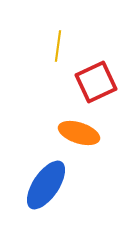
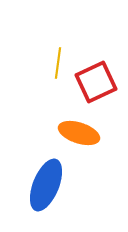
yellow line: moved 17 px down
blue ellipse: rotated 12 degrees counterclockwise
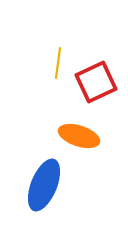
orange ellipse: moved 3 px down
blue ellipse: moved 2 px left
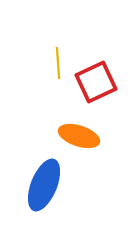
yellow line: rotated 12 degrees counterclockwise
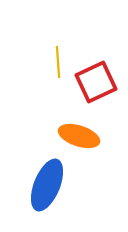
yellow line: moved 1 px up
blue ellipse: moved 3 px right
